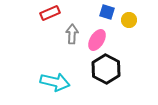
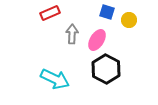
cyan arrow: moved 3 px up; rotated 12 degrees clockwise
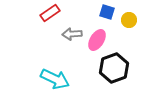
red rectangle: rotated 12 degrees counterclockwise
gray arrow: rotated 96 degrees counterclockwise
black hexagon: moved 8 px right, 1 px up; rotated 12 degrees clockwise
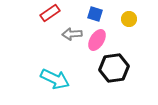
blue square: moved 12 px left, 2 px down
yellow circle: moved 1 px up
black hexagon: rotated 12 degrees clockwise
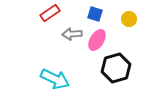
black hexagon: moved 2 px right; rotated 8 degrees counterclockwise
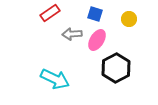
black hexagon: rotated 12 degrees counterclockwise
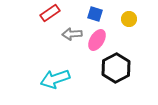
cyan arrow: rotated 136 degrees clockwise
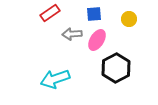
blue square: moved 1 px left; rotated 21 degrees counterclockwise
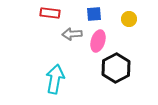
red rectangle: rotated 42 degrees clockwise
pink ellipse: moved 1 px right, 1 px down; rotated 15 degrees counterclockwise
cyan arrow: rotated 120 degrees clockwise
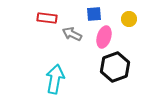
red rectangle: moved 3 px left, 5 px down
gray arrow: rotated 30 degrees clockwise
pink ellipse: moved 6 px right, 4 px up
black hexagon: moved 1 px left, 1 px up; rotated 8 degrees clockwise
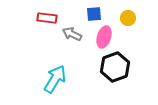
yellow circle: moved 1 px left, 1 px up
cyan arrow: rotated 20 degrees clockwise
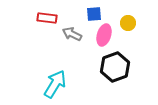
yellow circle: moved 5 px down
pink ellipse: moved 2 px up
cyan arrow: moved 5 px down
